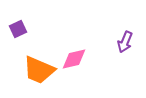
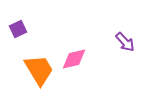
purple arrow: rotated 65 degrees counterclockwise
orange trapezoid: rotated 144 degrees counterclockwise
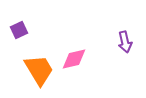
purple square: moved 1 px right, 1 px down
purple arrow: rotated 30 degrees clockwise
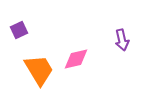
purple arrow: moved 3 px left, 2 px up
pink diamond: moved 2 px right
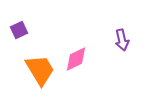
pink diamond: rotated 12 degrees counterclockwise
orange trapezoid: moved 1 px right
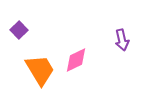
purple square: rotated 18 degrees counterclockwise
pink diamond: moved 1 px down
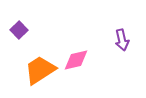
pink diamond: rotated 12 degrees clockwise
orange trapezoid: rotated 92 degrees counterclockwise
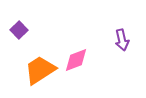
pink diamond: rotated 8 degrees counterclockwise
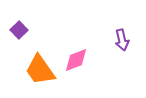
orange trapezoid: rotated 92 degrees counterclockwise
